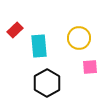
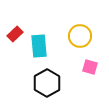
red rectangle: moved 4 px down
yellow circle: moved 1 px right, 2 px up
pink square: rotated 21 degrees clockwise
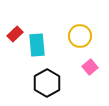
cyan rectangle: moved 2 px left, 1 px up
pink square: rotated 35 degrees clockwise
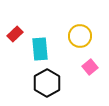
cyan rectangle: moved 3 px right, 4 px down
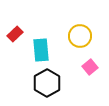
cyan rectangle: moved 1 px right, 1 px down
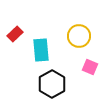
yellow circle: moved 1 px left
pink square: rotated 28 degrees counterclockwise
black hexagon: moved 5 px right, 1 px down
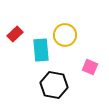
yellow circle: moved 14 px left, 1 px up
black hexagon: moved 2 px right, 1 px down; rotated 20 degrees counterclockwise
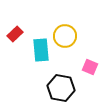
yellow circle: moved 1 px down
black hexagon: moved 7 px right, 3 px down
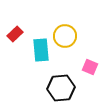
black hexagon: rotated 16 degrees counterclockwise
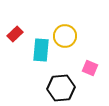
cyan rectangle: rotated 10 degrees clockwise
pink square: moved 1 px down
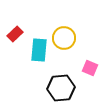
yellow circle: moved 1 px left, 2 px down
cyan rectangle: moved 2 px left
